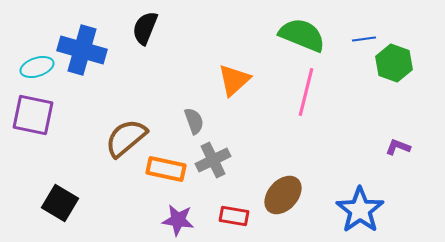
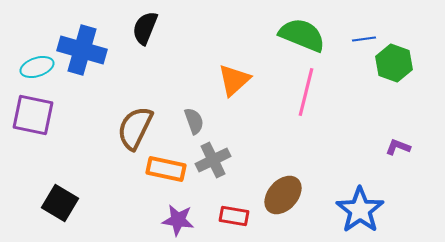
brown semicircle: moved 9 px right, 10 px up; rotated 24 degrees counterclockwise
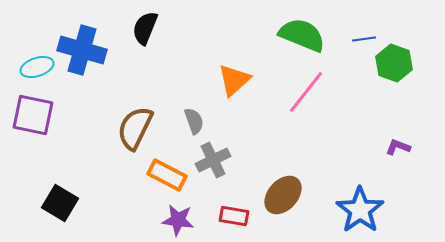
pink line: rotated 24 degrees clockwise
orange rectangle: moved 1 px right, 6 px down; rotated 15 degrees clockwise
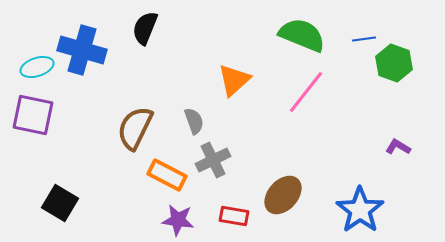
purple L-shape: rotated 10 degrees clockwise
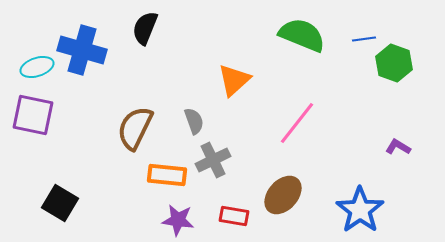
pink line: moved 9 px left, 31 px down
orange rectangle: rotated 21 degrees counterclockwise
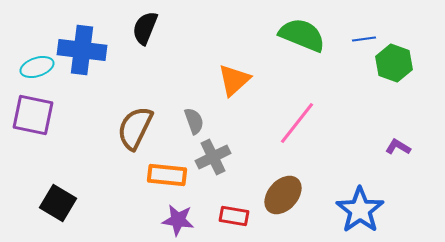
blue cross: rotated 9 degrees counterclockwise
gray cross: moved 3 px up
black square: moved 2 px left
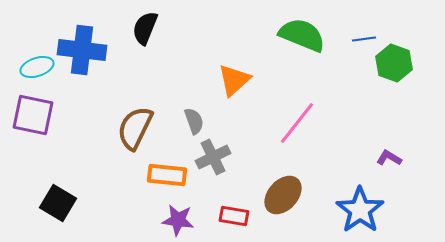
purple L-shape: moved 9 px left, 11 px down
